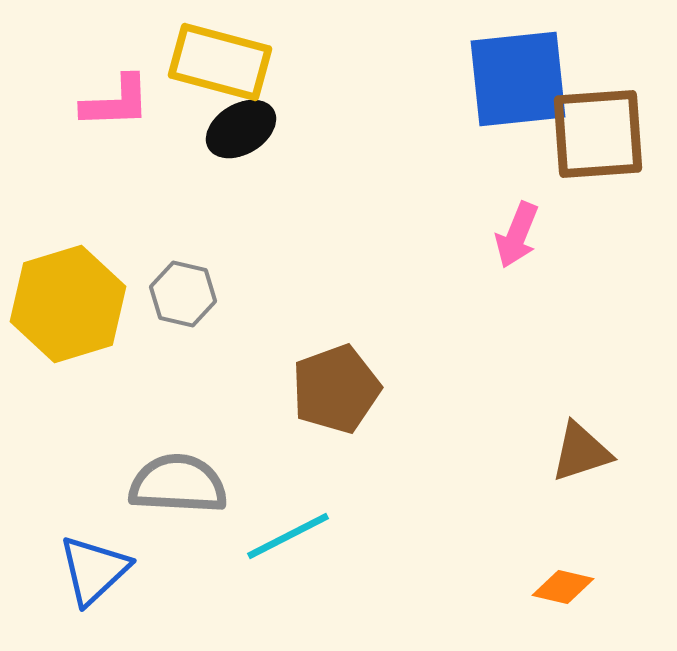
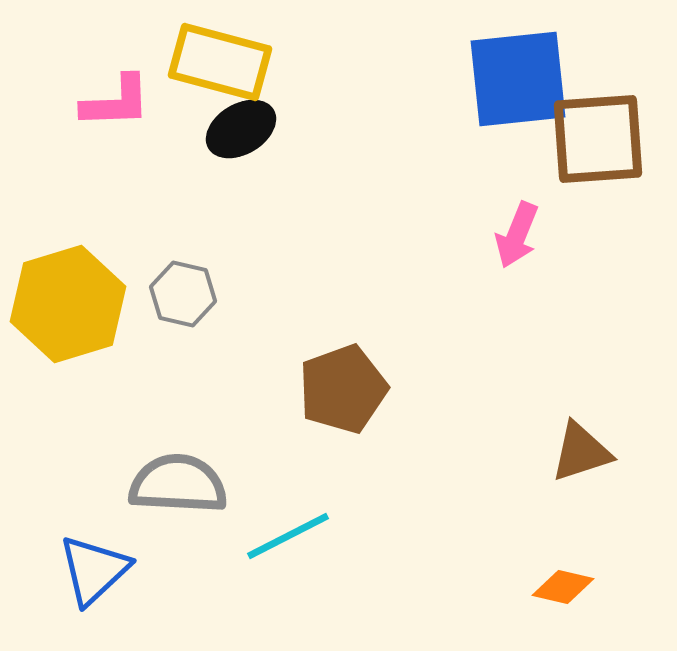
brown square: moved 5 px down
brown pentagon: moved 7 px right
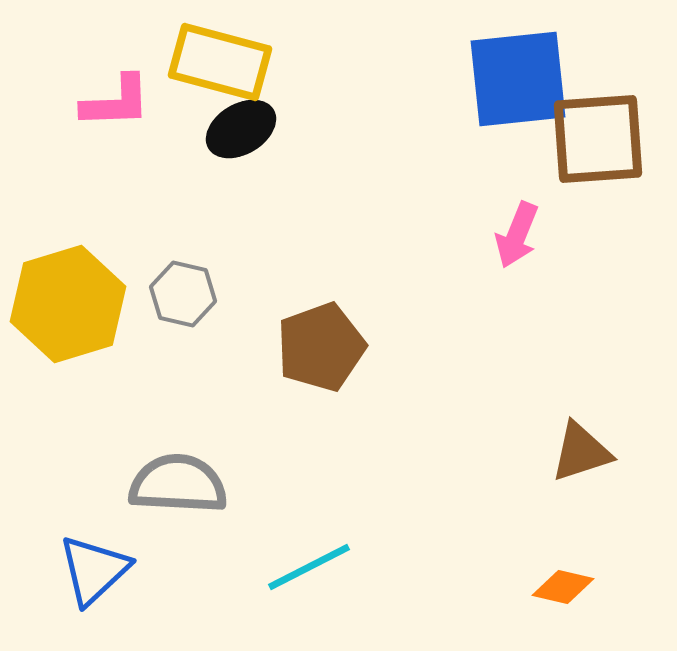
brown pentagon: moved 22 px left, 42 px up
cyan line: moved 21 px right, 31 px down
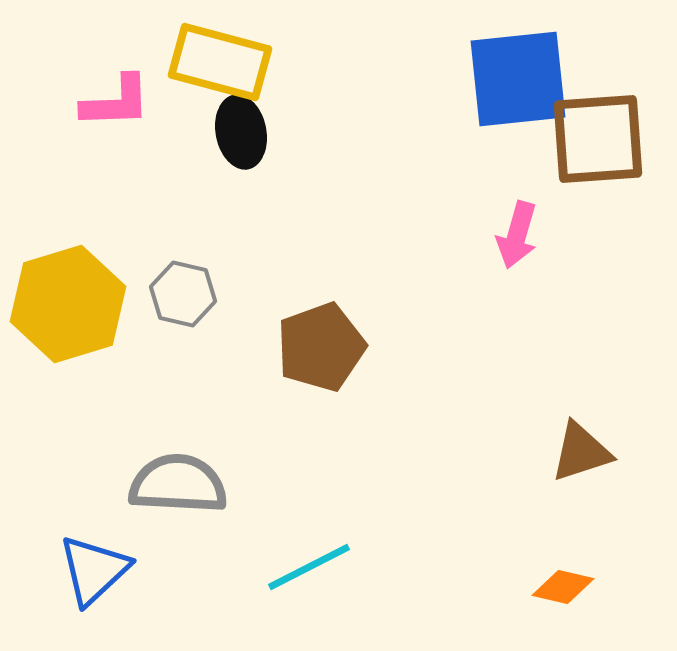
black ellipse: moved 3 px down; rotated 70 degrees counterclockwise
pink arrow: rotated 6 degrees counterclockwise
